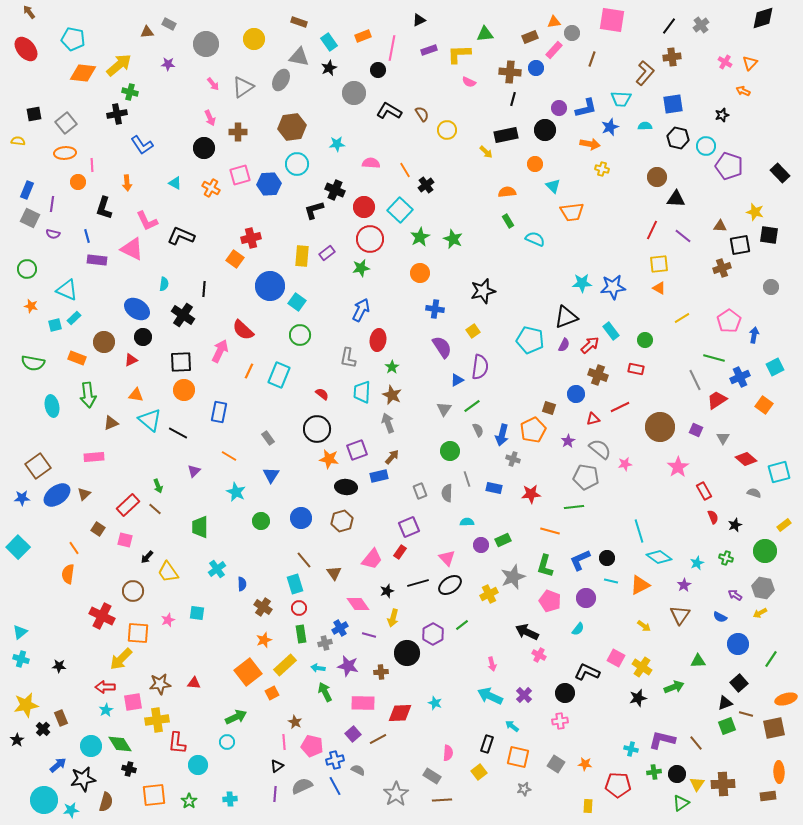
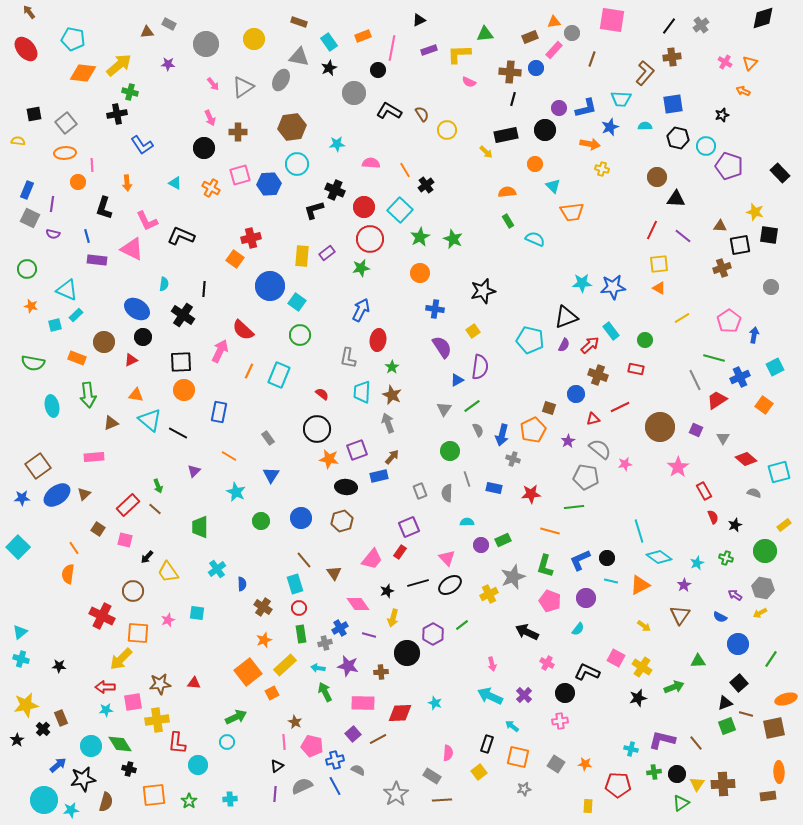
cyan rectangle at (74, 318): moved 2 px right, 3 px up
pink cross at (539, 655): moved 8 px right, 8 px down
cyan star at (106, 710): rotated 24 degrees clockwise
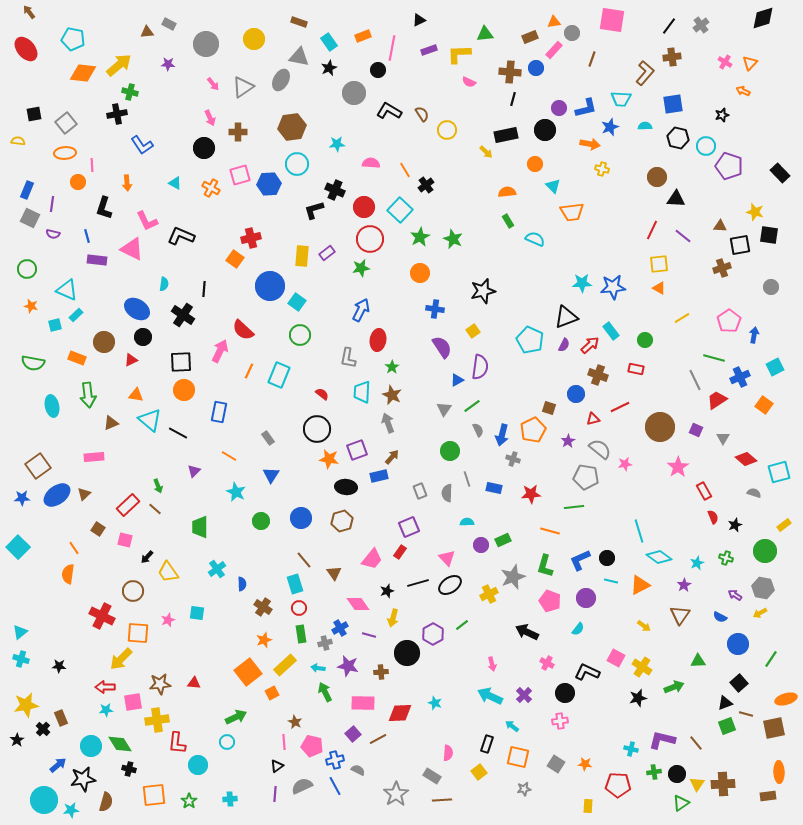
cyan pentagon at (530, 340): rotated 12 degrees clockwise
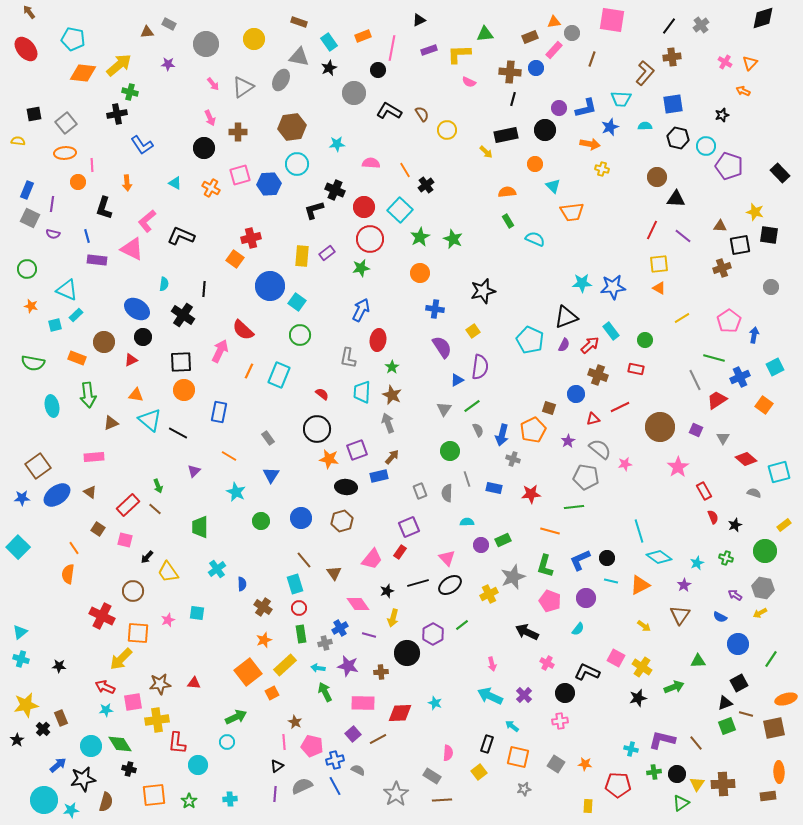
pink L-shape at (147, 221): rotated 75 degrees clockwise
brown triangle at (84, 494): moved 6 px right, 2 px up; rotated 40 degrees counterclockwise
black square at (739, 683): rotated 12 degrees clockwise
red arrow at (105, 687): rotated 24 degrees clockwise
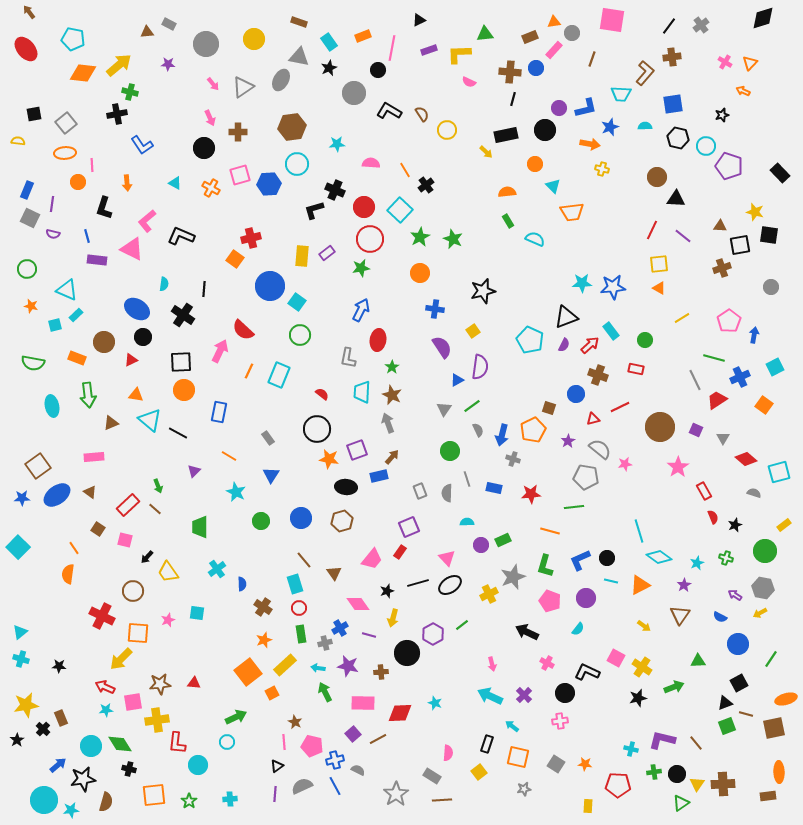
cyan trapezoid at (621, 99): moved 5 px up
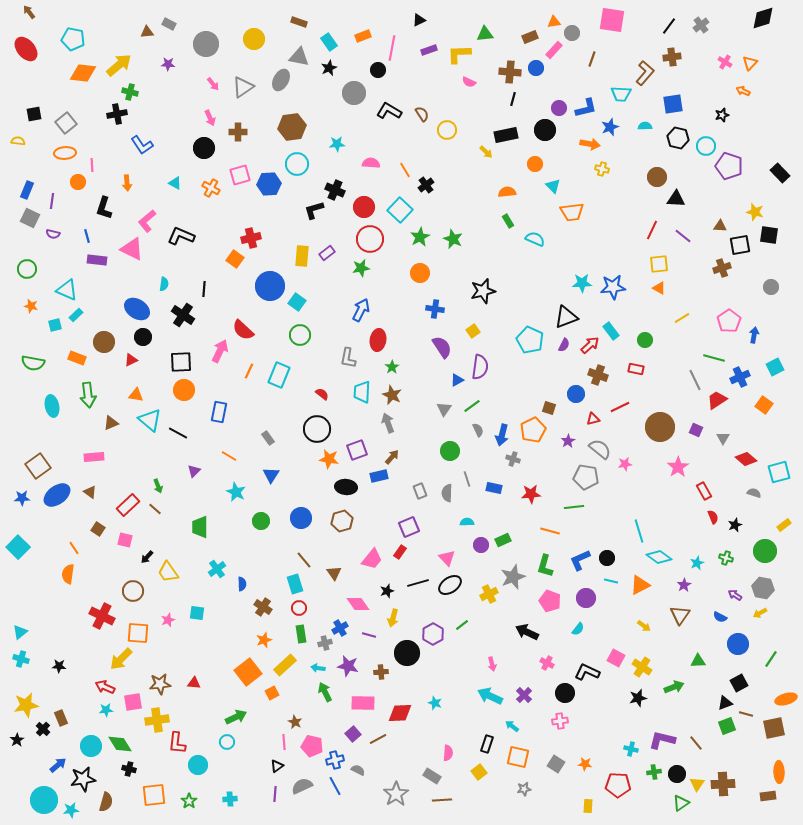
purple line at (52, 204): moved 3 px up
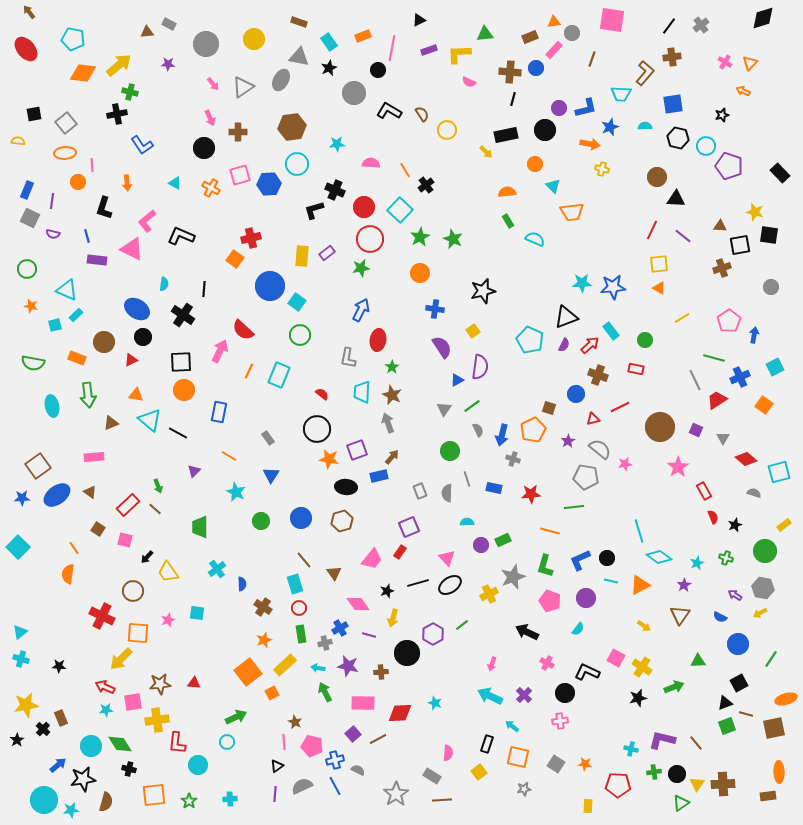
pink arrow at (492, 664): rotated 32 degrees clockwise
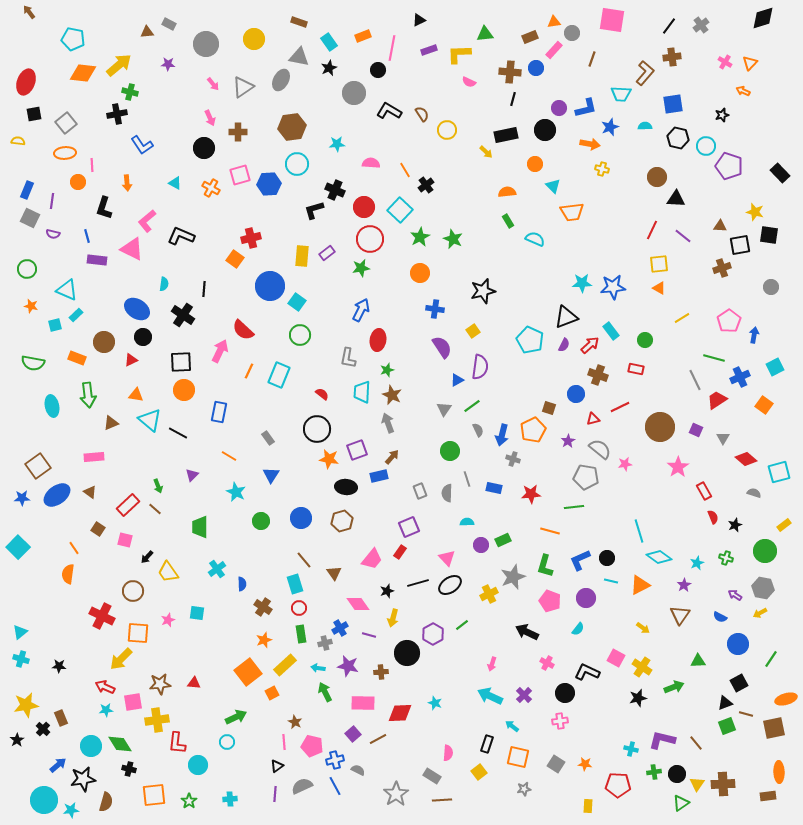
red ellipse at (26, 49): moved 33 px down; rotated 60 degrees clockwise
green star at (392, 367): moved 5 px left, 3 px down; rotated 16 degrees clockwise
purple triangle at (194, 471): moved 2 px left, 4 px down
yellow arrow at (644, 626): moved 1 px left, 2 px down
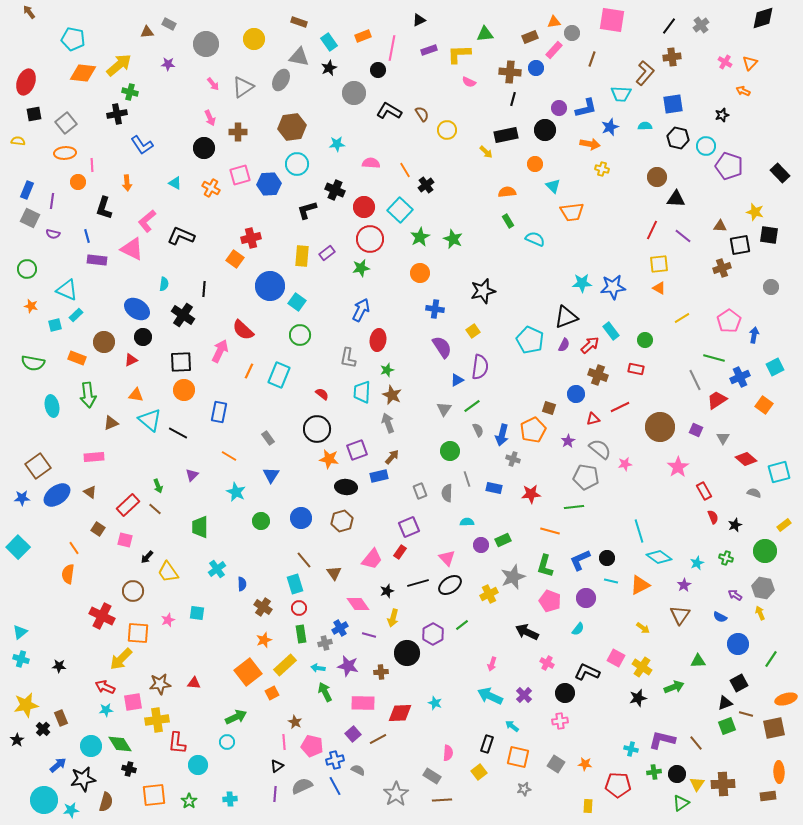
black L-shape at (314, 210): moved 7 px left
yellow arrow at (760, 613): rotated 96 degrees clockwise
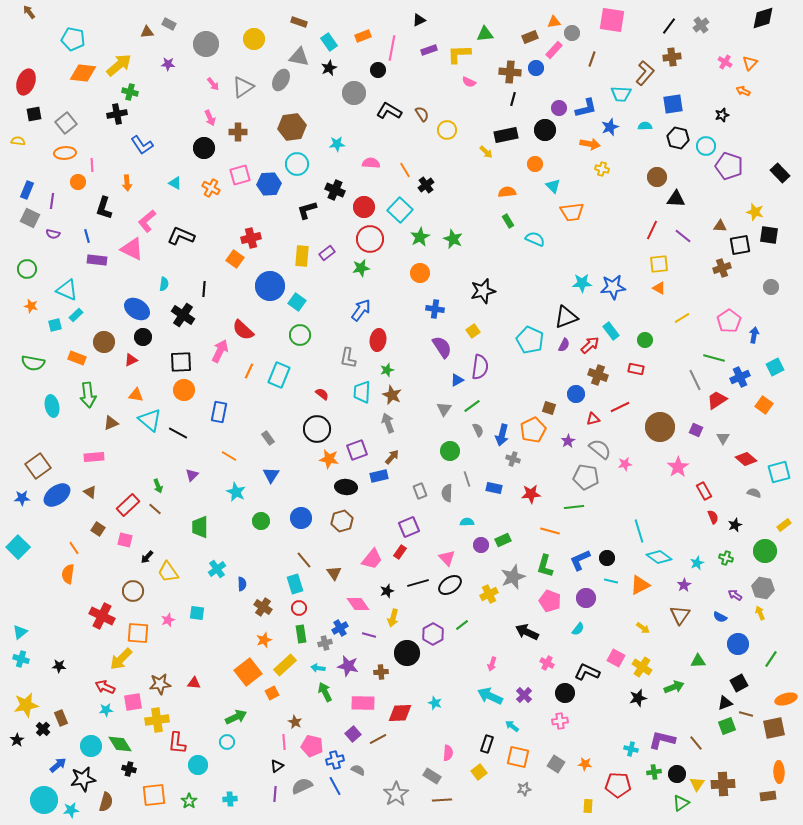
blue arrow at (361, 310): rotated 10 degrees clockwise
